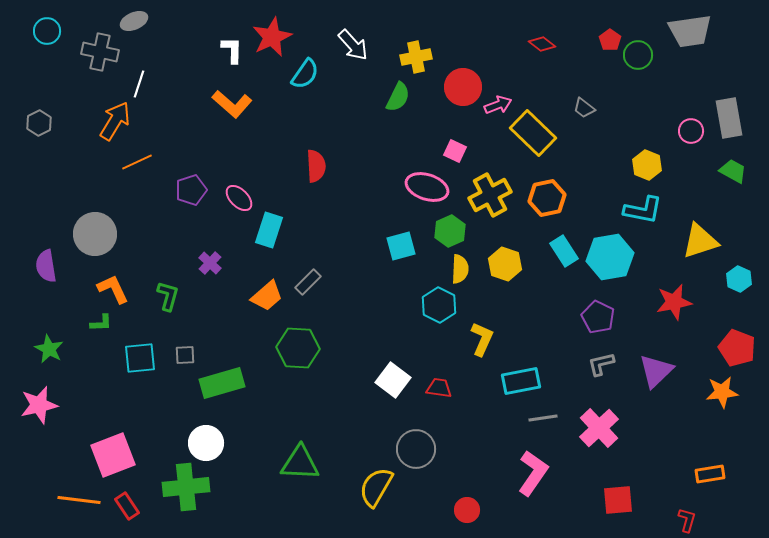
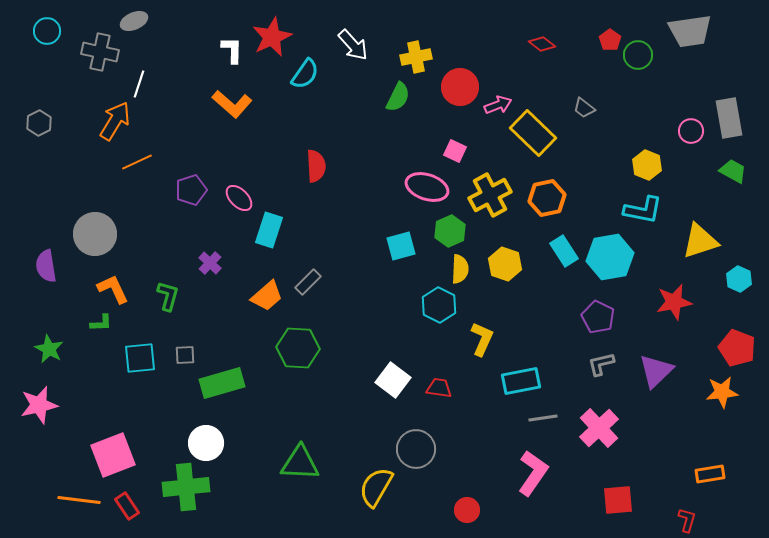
red circle at (463, 87): moved 3 px left
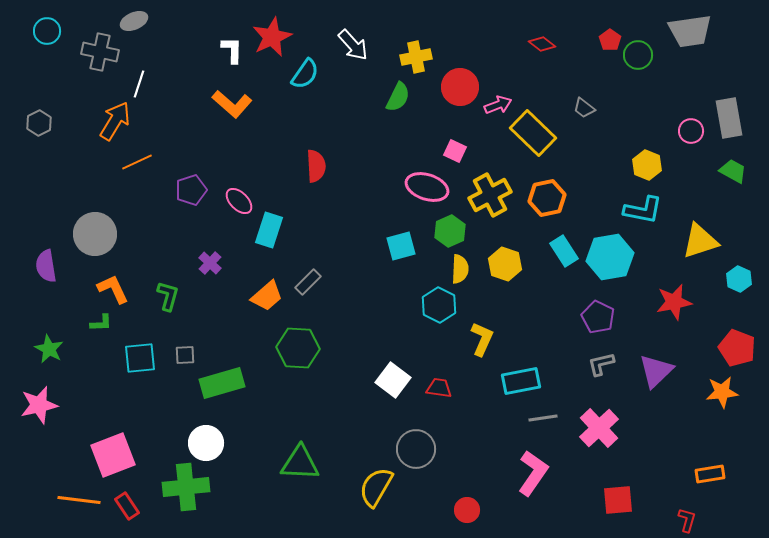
pink ellipse at (239, 198): moved 3 px down
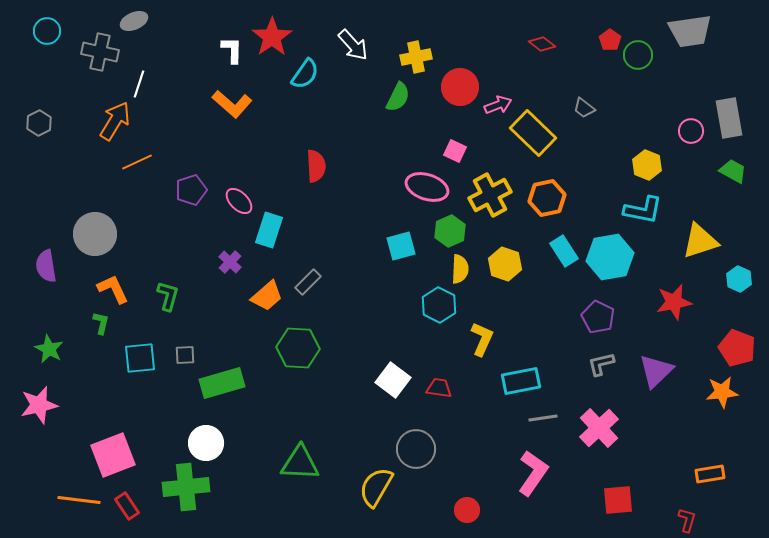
red star at (272, 37): rotated 9 degrees counterclockwise
purple cross at (210, 263): moved 20 px right, 1 px up
green L-shape at (101, 323): rotated 75 degrees counterclockwise
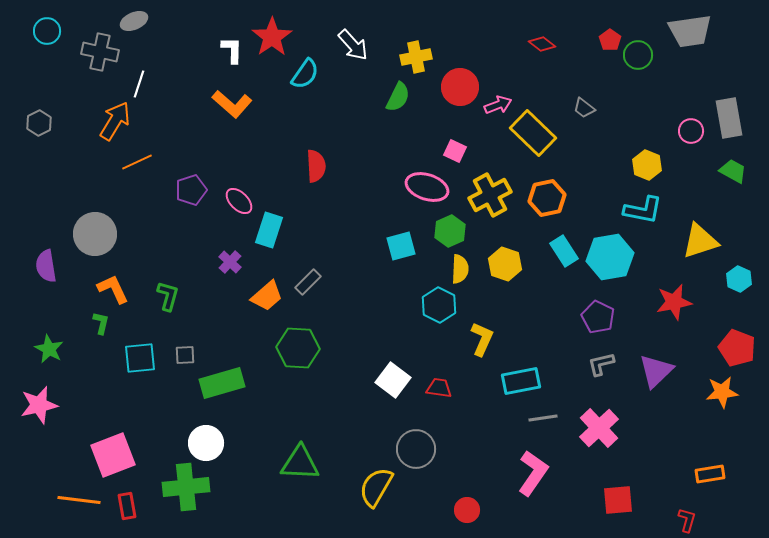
red rectangle at (127, 506): rotated 24 degrees clockwise
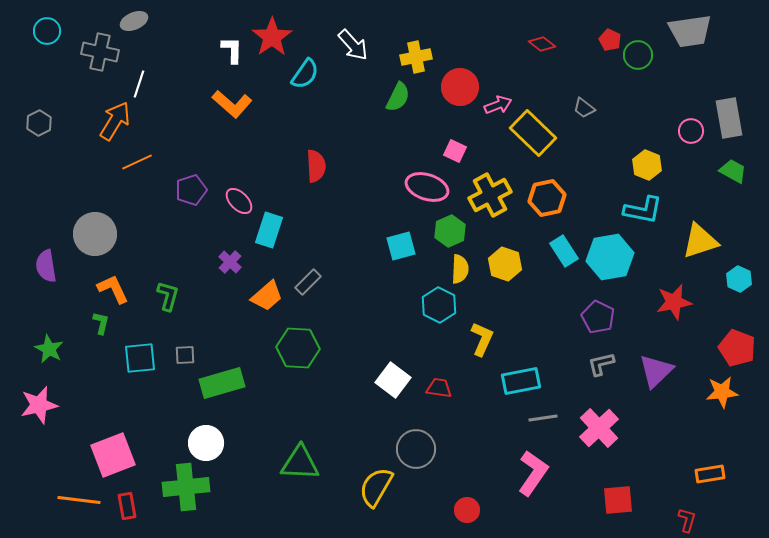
red pentagon at (610, 40): rotated 10 degrees counterclockwise
